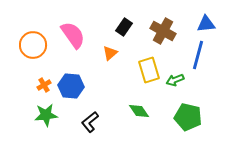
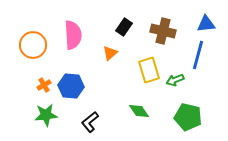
brown cross: rotated 15 degrees counterclockwise
pink semicircle: rotated 32 degrees clockwise
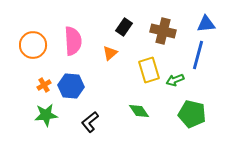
pink semicircle: moved 6 px down
green pentagon: moved 4 px right, 3 px up
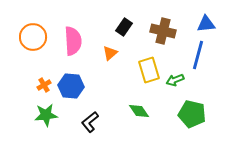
orange circle: moved 8 px up
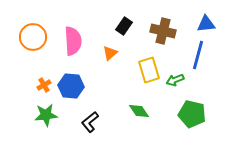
black rectangle: moved 1 px up
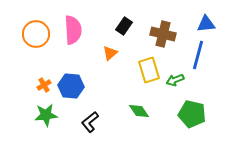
brown cross: moved 3 px down
orange circle: moved 3 px right, 3 px up
pink semicircle: moved 11 px up
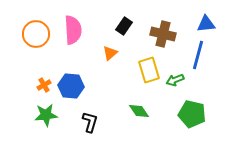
black L-shape: rotated 145 degrees clockwise
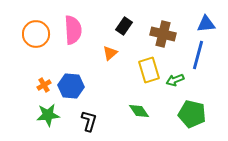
green star: moved 2 px right
black L-shape: moved 1 px left, 1 px up
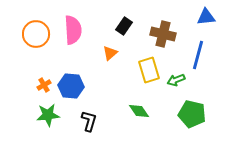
blue triangle: moved 7 px up
green arrow: moved 1 px right
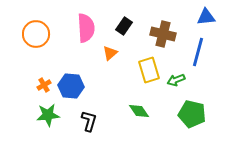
pink semicircle: moved 13 px right, 2 px up
blue line: moved 3 px up
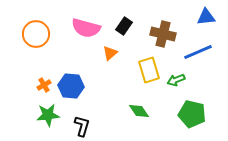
pink semicircle: rotated 108 degrees clockwise
blue line: rotated 52 degrees clockwise
black L-shape: moved 7 px left, 5 px down
